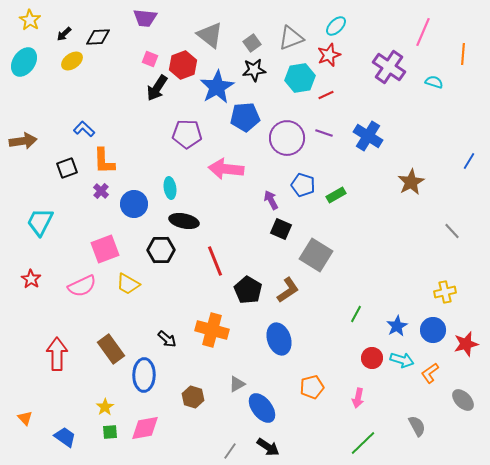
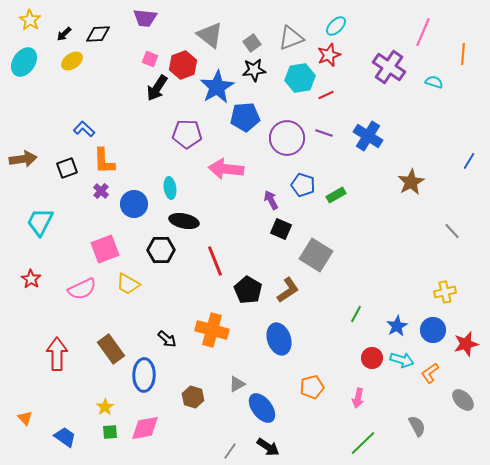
black diamond at (98, 37): moved 3 px up
brown arrow at (23, 141): moved 18 px down
pink semicircle at (82, 286): moved 3 px down
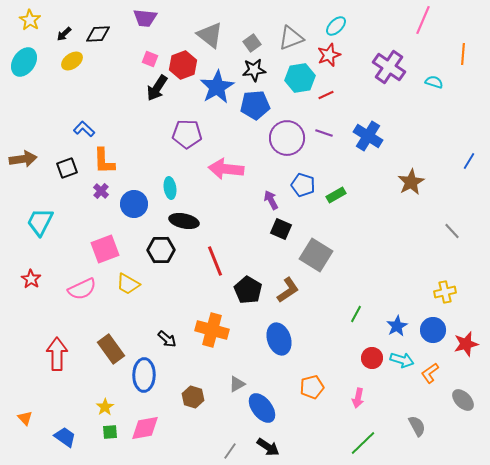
pink line at (423, 32): moved 12 px up
blue pentagon at (245, 117): moved 10 px right, 12 px up
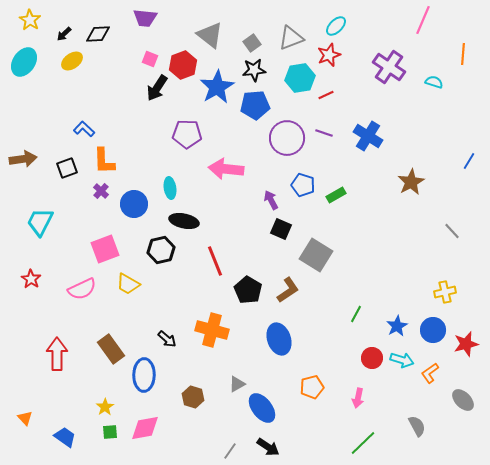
black hexagon at (161, 250): rotated 12 degrees counterclockwise
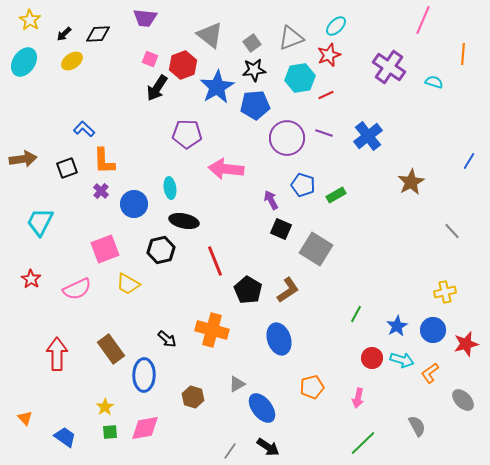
blue cross at (368, 136): rotated 20 degrees clockwise
gray square at (316, 255): moved 6 px up
pink semicircle at (82, 289): moved 5 px left
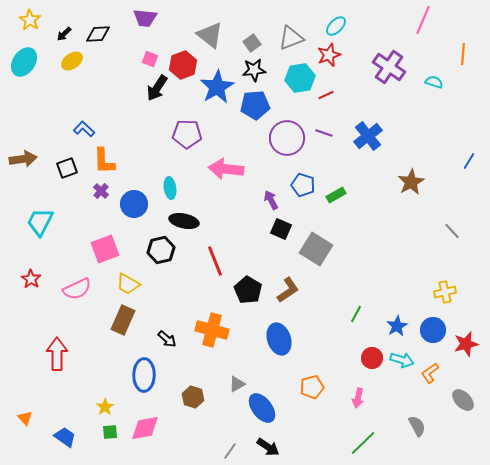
brown rectangle at (111, 349): moved 12 px right, 29 px up; rotated 60 degrees clockwise
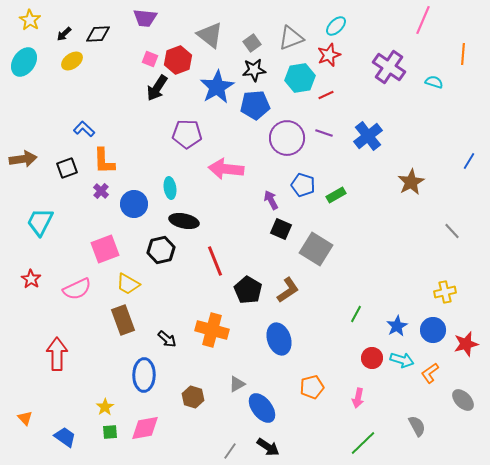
red hexagon at (183, 65): moved 5 px left, 5 px up
brown rectangle at (123, 320): rotated 44 degrees counterclockwise
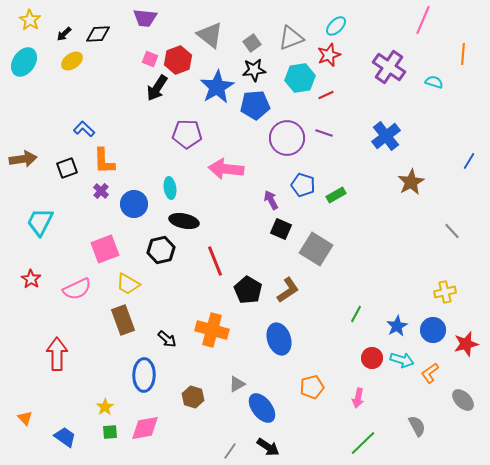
blue cross at (368, 136): moved 18 px right
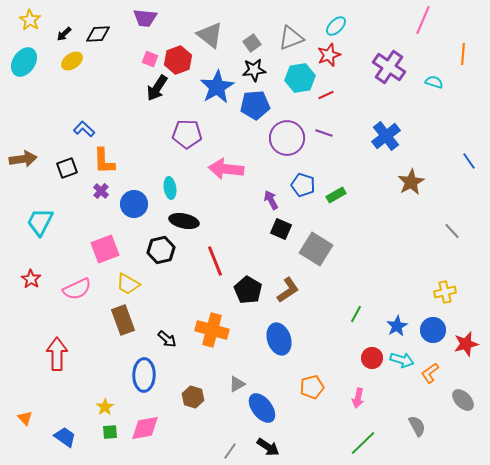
blue line at (469, 161): rotated 66 degrees counterclockwise
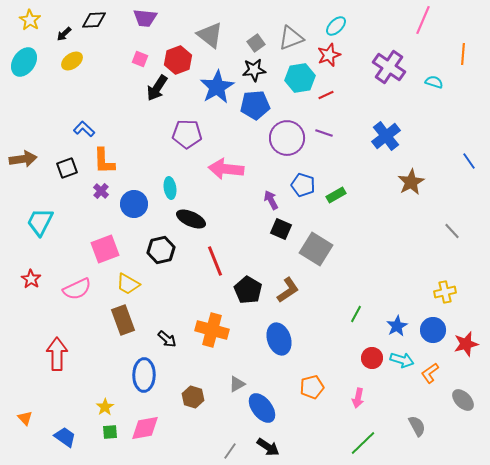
black diamond at (98, 34): moved 4 px left, 14 px up
gray square at (252, 43): moved 4 px right
pink square at (150, 59): moved 10 px left
black ellipse at (184, 221): moved 7 px right, 2 px up; rotated 12 degrees clockwise
